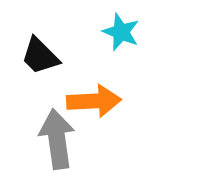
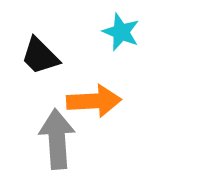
gray arrow: rotated 4 degrees clockwise
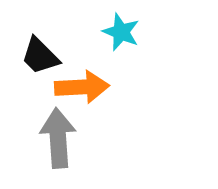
orange arrow: moved 12 px left, 14 px up
gray arrow: moved 1 px right, 1 px up
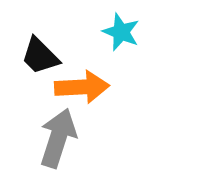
gray arrow: rotated 22 degrees clockwise
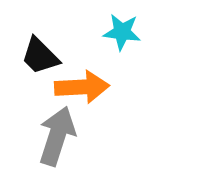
cyan star: moved 1 px right; rotated 15 degrees counterclockwise
gray arrow: moved 1 px left, 2 px up
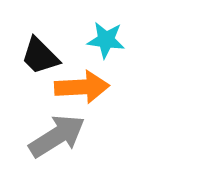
cyan star: moved 16 px left, 8 px down
gray arrow: rotated 40 degrees clockwise
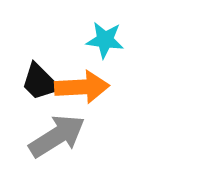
cyan star: moved 1 px left
black trapezoid: moved 26 px down
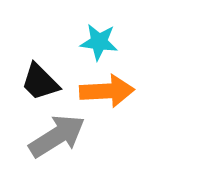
cyan star: moved 6 px left, 2 px down
orange arrow: moved 25 px right, 4 px down
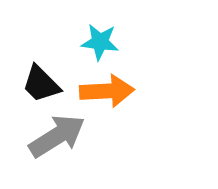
cyan star: moved 1 px right
black trapezoid: moved 1 px right, 2 px down
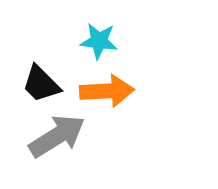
cyan star: moved 1 px left, 1 px up
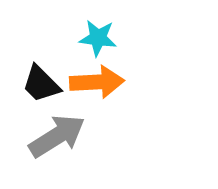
cyan star: moved 1 px left, 3 px up
orange arrow: moved 10 px left, 9 px up
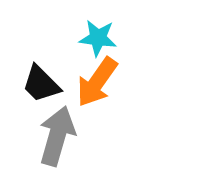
orange arrow: rotated 128 degrees clockwise
gray arrow: rotated 42 degrees counterclockwise
